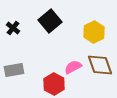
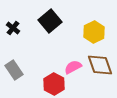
gray rectangle: rotated 66 degrees clockwise
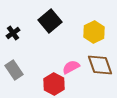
black cross: moved 5 px down; rotated 16 degrees clockwise
pink semicircle: moved 2 px left
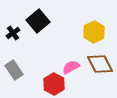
black square: moved 12 px left
brown diamond: moved 1 px up; rotated 8 degrees counterclockwise
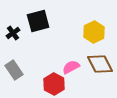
black square: rotated 25 degrees clockwise
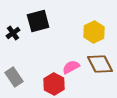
gray rectangle: moved 7 px down
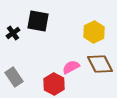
black square: rotated 25 degrees clockwise
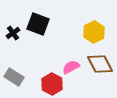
black square: moved 3 px down; rotated 10 degrees clockwise
gray rectangle: rotated 24 degrees counterclockwise
red hexagon: moved 2 px left
